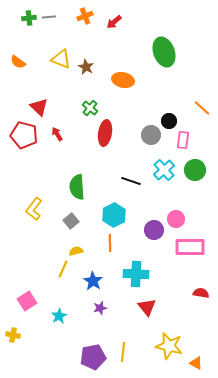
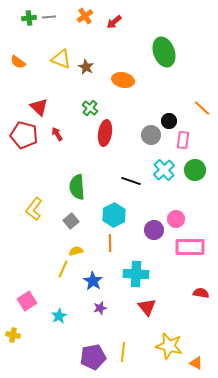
orange cross at (85, 16): rotated 14 degrees counterclockwise
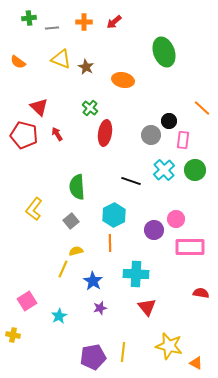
orange cross at (85, 16): moved 1 px left, 6 px down; rotated 35 degrees clockwise
gray line at (49, 17): moved 3 px right, 11 px down
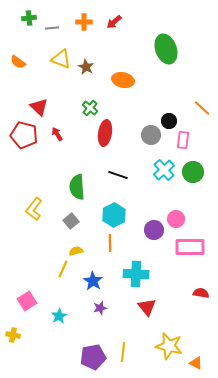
green ellipse at (164, 52): moved 2 px right, 3 px up
green circle at (195, 170): moved 2 px left, 2 px down
black line at (131, 181): moved 13 px left, 6 px up
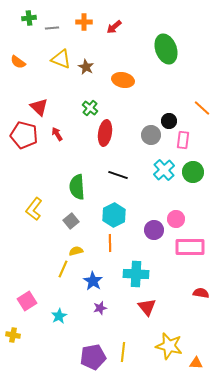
red arrow at (114, 22): moved 5 px down
orange triangle at (196, 363): rotated 24 degrees counterclockwise
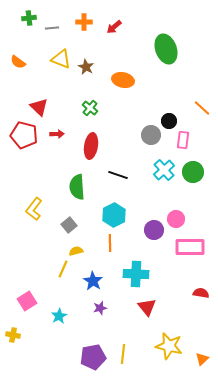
red ellipse at (105, 133): moved 14 px left, 13 px down
red arrow at (57, 134): rotated 120 degrees clockwise
gray square at (71, 221): moved 2 px left, 4 px down
yellow line at (123, 352): moved 2 px down
orange triangle at (196, 363): moved 6 px right, 4 px up; rotated 48 degrees counterclockwise
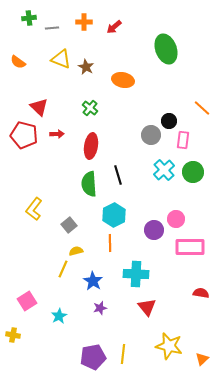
black line at (118, 175): rotated 54 degrees clockwise
green semicircle at (77, 187): moved 12 px right, 3 px up
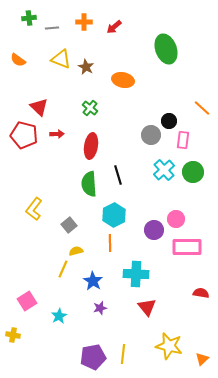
orange semicircle at (18, 62): moved 2 px up
pink rectangle at (190, 247): moved 3 px left
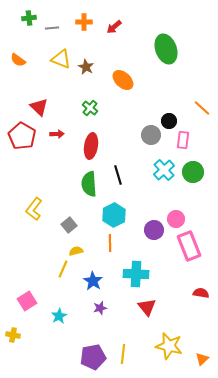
orange ellipse at (123, 80): rotated 30 degrees clockwise
red pentagon at (24, 135): moved 2 px left, 1 px down; rotated 16 degrees clockwise
pink rectangle at (187, 247): moved 2 px right, 1 px up; rotated 68 degrees clockwise
